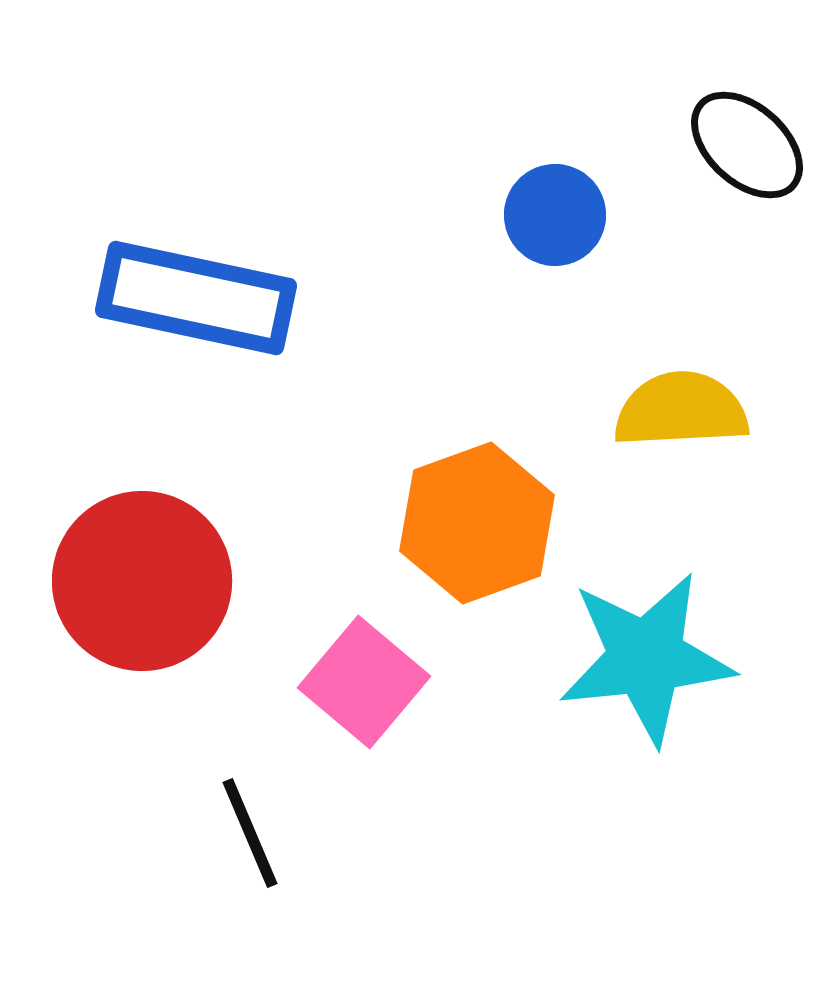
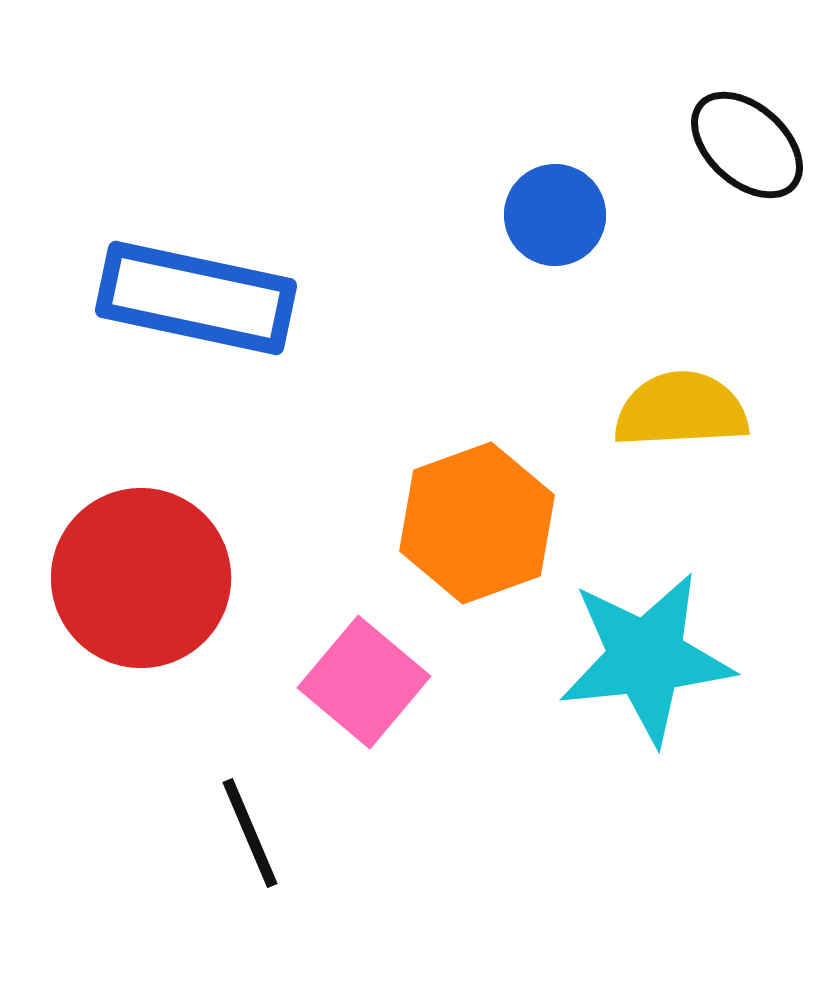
red circle: moved 1 px left, 3 px up
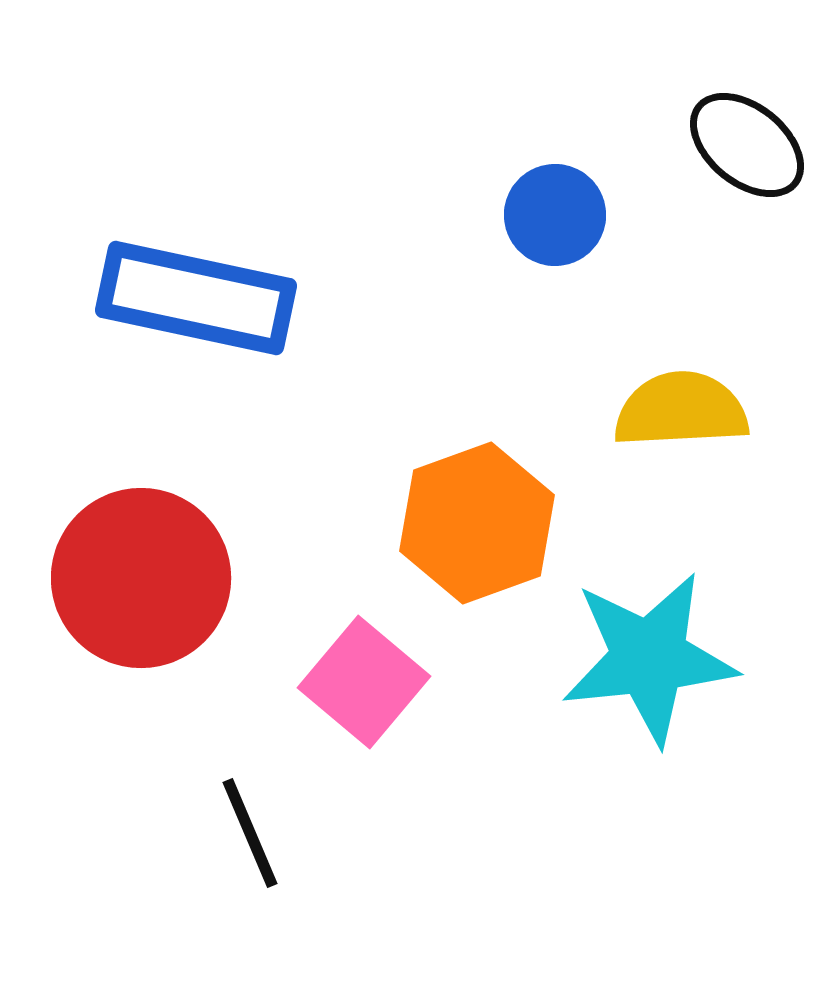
black ellipse: rotated 3 degrees counterclockwise
cyan star: moved 3 px right
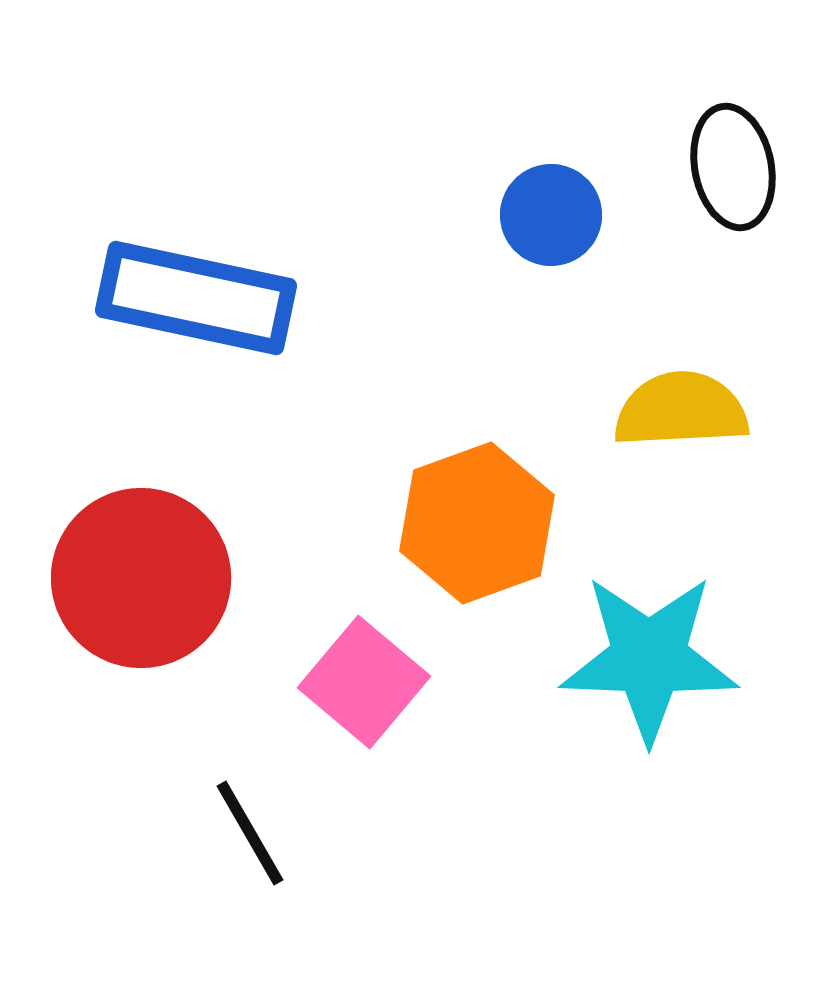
black ellipse: moved 14 px left, 22 px down; rotated 40 degrees clockwise
blue circle: moved 4 px left
cyan star: rotated 8 degrees clockwise
black line: rotated 7 degrees counterclockwise
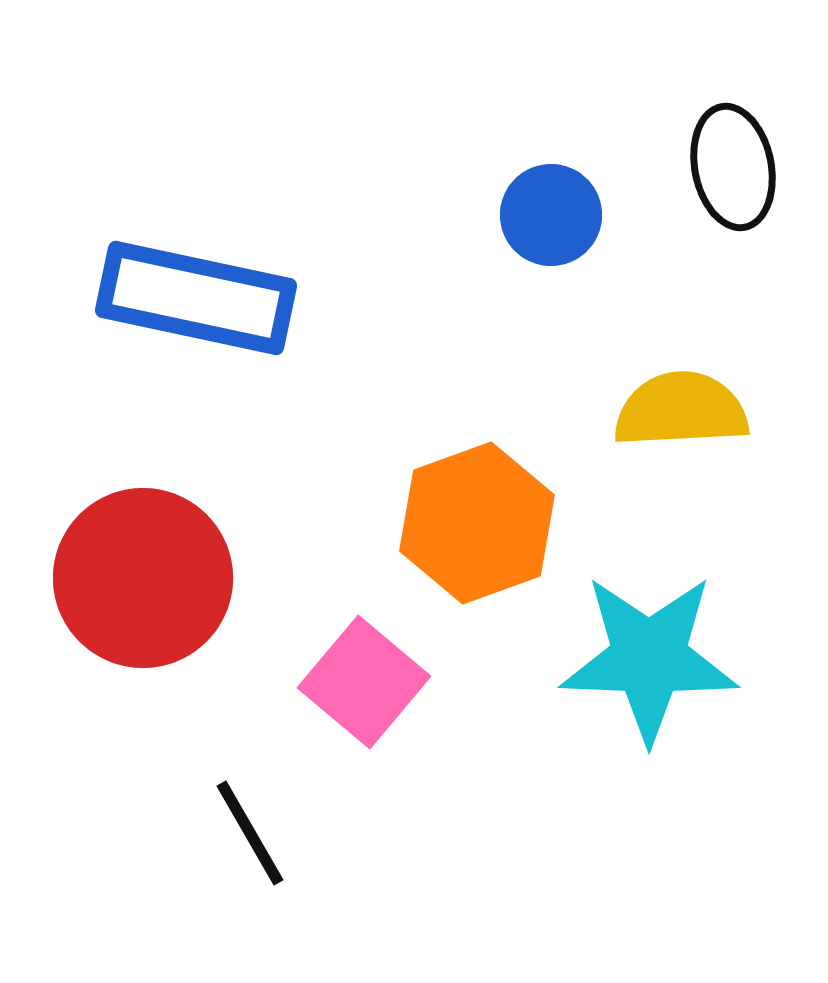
red circle: moved 2 px right
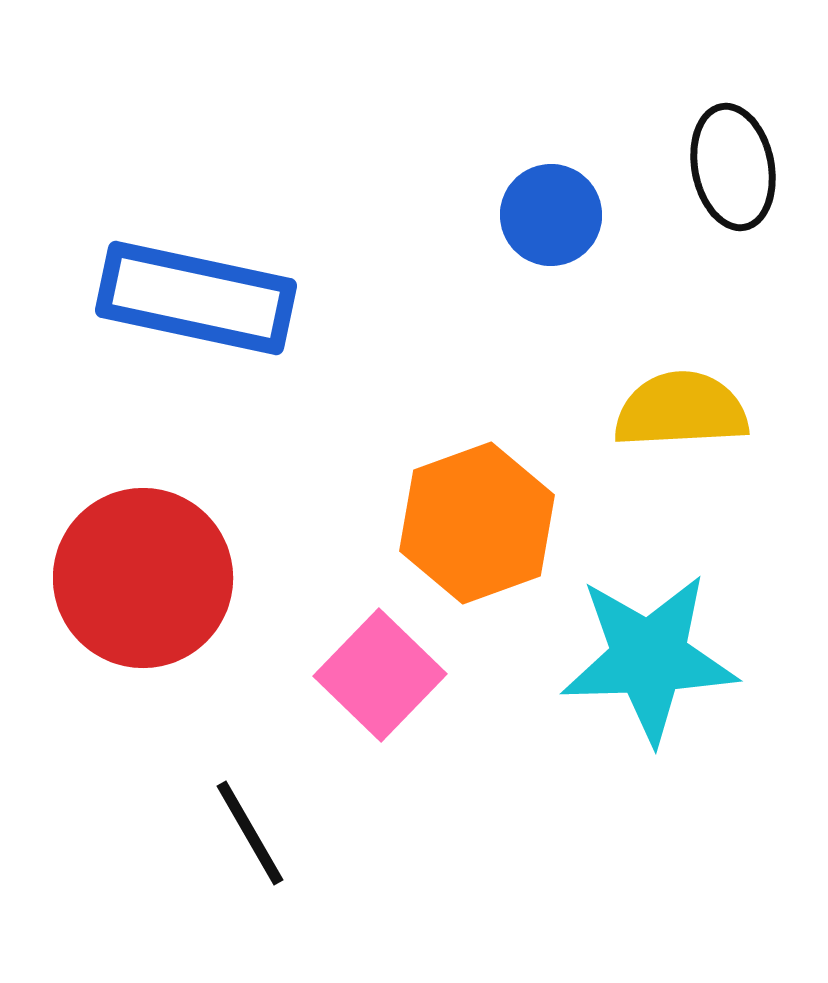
cyan star: rotated 4 degrees counterclockwise
pink square: moved 16 px right, 7 px up; rotated 4 degrees clockwise
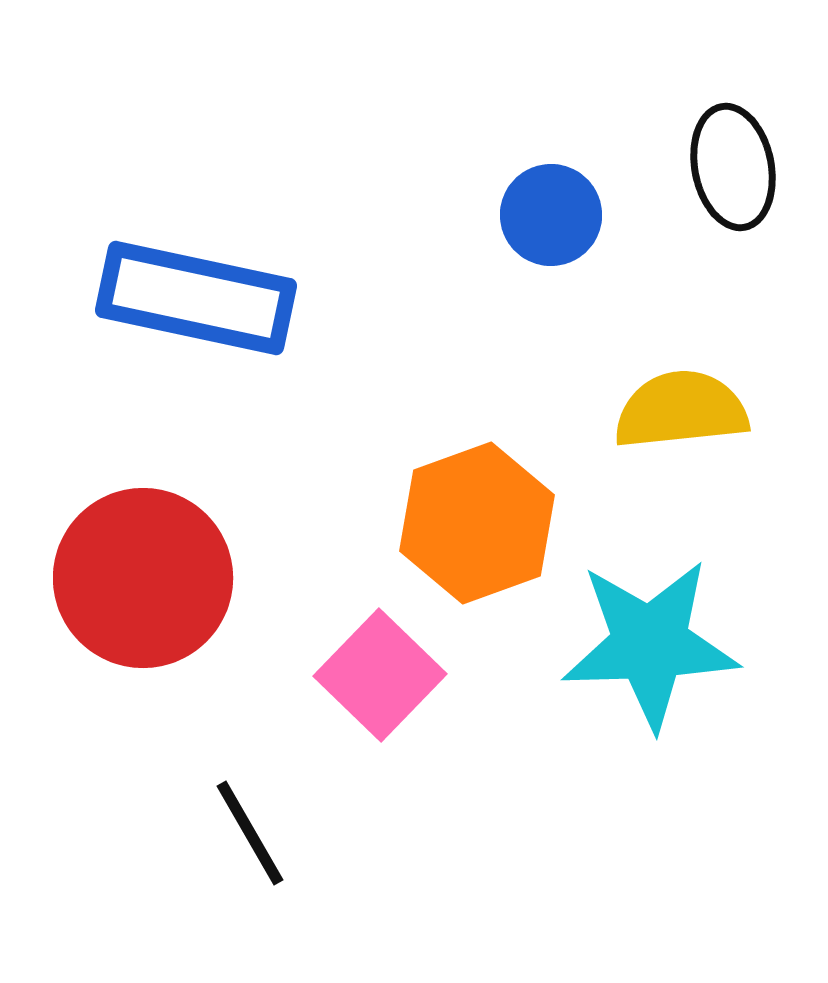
yellow semicircle: rotated 3 degrees counterclockwise
cyan star: moved 1 px right, 14 px up
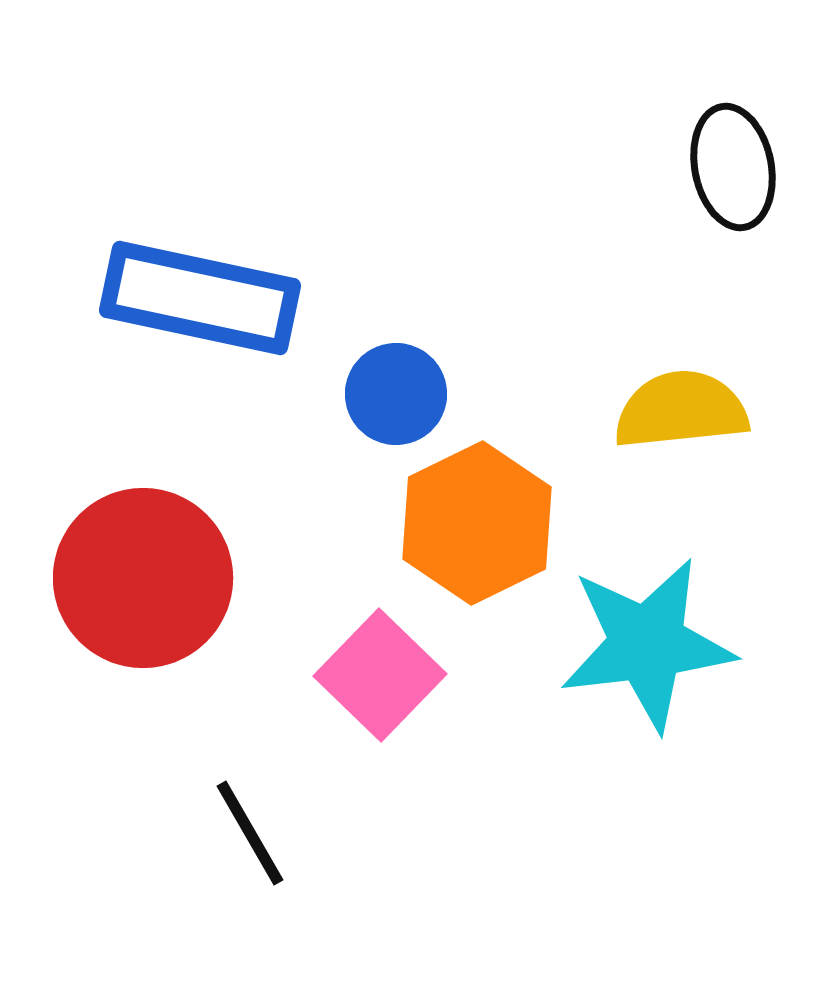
blue circle: moved 155 px left, 179 px down
blue rectangle: moved 4 px right
orange hexagon: rotated 6 degrees counterclockwise
cyan star: moved 3 px left; rotated 5 degrees counterclockwise
